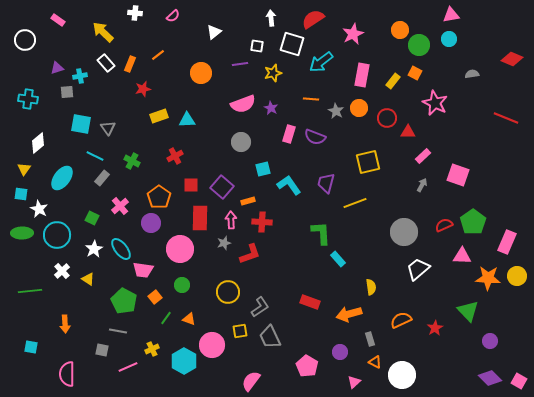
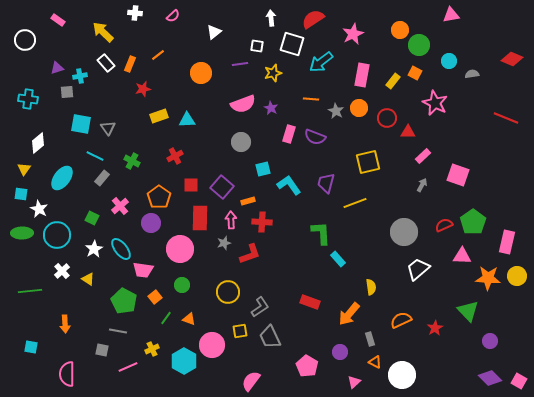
cyan circle at (449, 39): moved 22 px down
pink rectangle at (507, 242): rotated 10 degrees counterclockwise
orange arrow at (349, 314): rotated 35 degrees counterclockwise
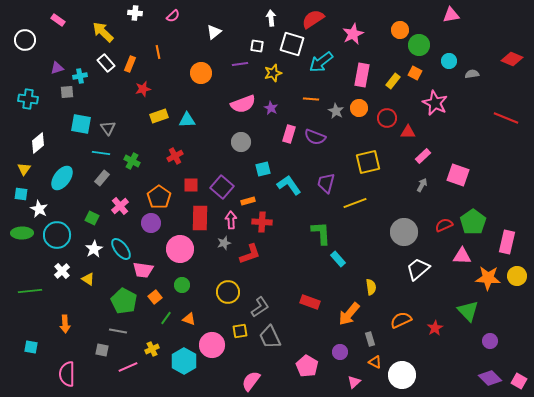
orange line at (158, 55): moved 3 px up; rotated 64 degrees counterclockwise
cyan line at (95, 156): moved 6 px right, 3 px up; rotated 18 degrees counterclockwise
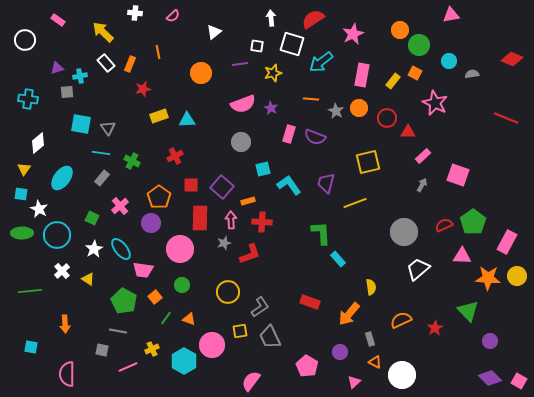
pink rectangle at (507, 242): rotated 15 degrees clockwise
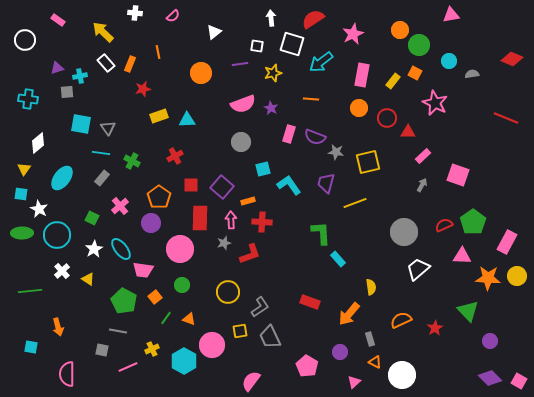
gray star at (336, 111): moved 41 px down; rotated 21 degrees counterclockwise
orange arrow at (65, 324): moved 7 px left, 3 px down; rotated 12 degrees counterclockwise
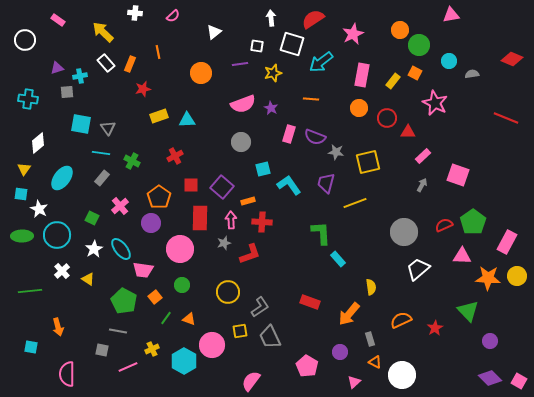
green ellipse at (22, 233): moved 3 px down
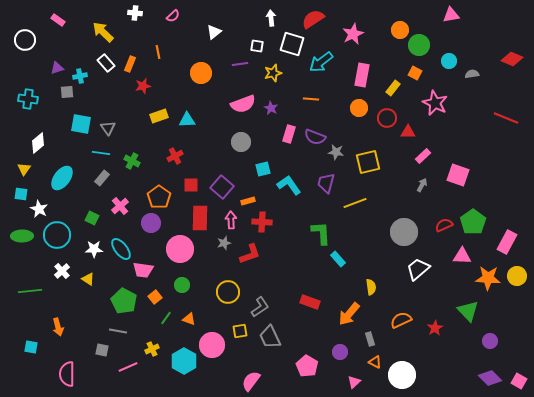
yellow rectangle at (393, 81): moved 7 px down
red star at (143, 89): moved 3 px up
white star at (94, 249): rotated 30 degrees clockwise
